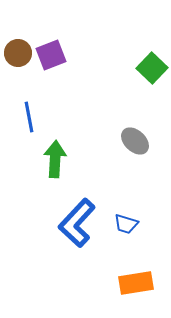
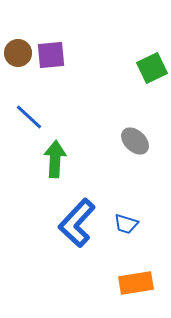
purple square: rotated 16 degrees clockwise
green square: rotated 20 degrees clockwise
blue line: rotated 36 degrees counterclockwise
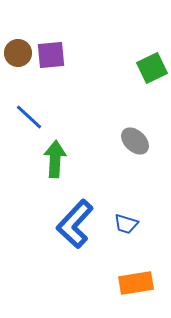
blue L-shape: moved 2 px left, 1 px down
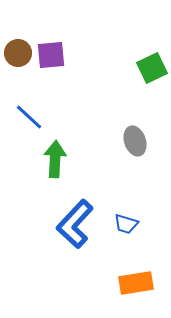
gray ellipse: rotated 28 degrees clockwise
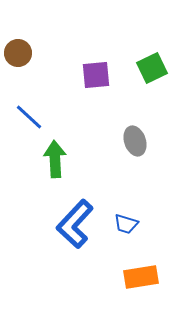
purple square: moved 45 px right, 20 px down
green arrow: rotated 6 degrees counterclockwise
orange rectangle: moved 5 px right, 6 px up
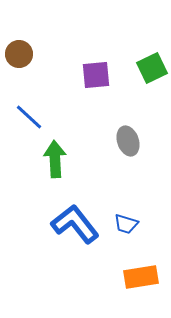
brown circle: moved 1 px right, 1 px down
gray ellipse: moved 7 px left
blue L-shape: rotated 99 degrees clockwise
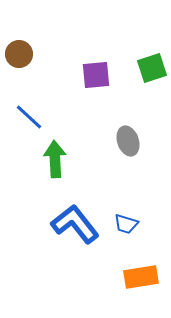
green square: rotated 8 degrees clockwise
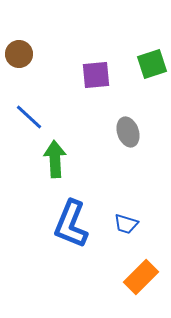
green square: moved 4 px up
gray ellipse: moved 9 px up
blue L-shape: moved 4 px left; rotated 120 degrees counterclockwise
orange rectangle: rotated 36 degrees counterclockwise
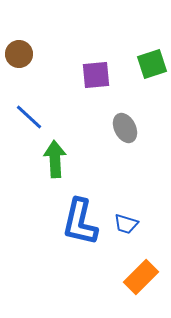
gray ellipse: moved 3 px left, 4 px up; rotated 8 degrees counterclockwise
blue L-shape: moved 9 px right, 2 px up; rotated 9 degrees counterclockwise
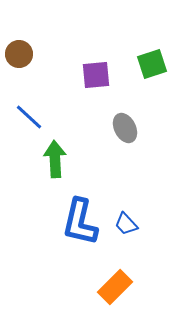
blue trapezoid: rotated 30 degrees clockwise
orange rectangle: moved 26 px left, 10 px down
